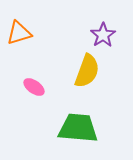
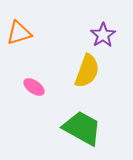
green trapezoid: moved 4 px right; rotated 24 degrees clockwise
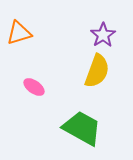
yellow semicircle: moved 10 px right
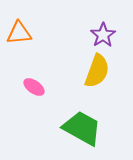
orange triangle: rotated 12 degrees clockwise
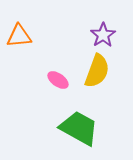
orange triangle: moved 3 px down
pink ellipse: moved 24 px right, 7 px up
green trapezoid: moved 3 px left
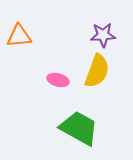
purple star: rotated 30 degrees clockwise
pink ellipse: rotated 20 degrees counterclockwise
